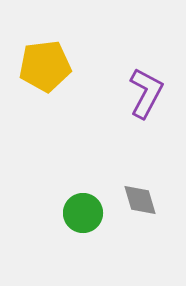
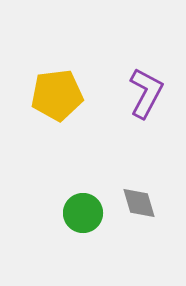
yellow pentagon: moved 12 px right, 29 px down
gray diamond: moved 1 px left, 3 px down
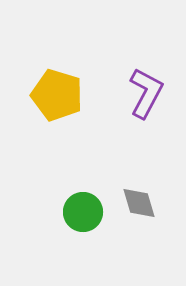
yellow pentagon: rotated 24 degrees clockwise
green circle: moved 1 px up
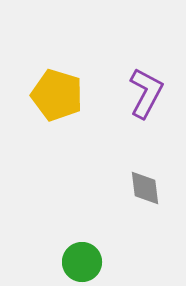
gray diamond: moved 6 px right, 15 px up; rotated 9 degrees clockwise
green circle: moved 1 px left, 50 px down
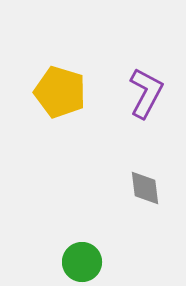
yellow pentagon: moved 3 px right, 3 px up
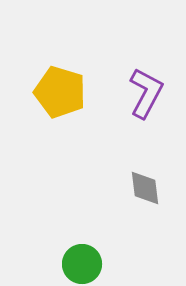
green circle: moved 2 px down
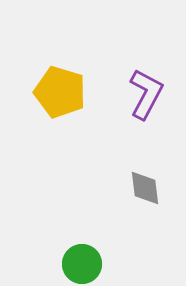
purple L-shape: moved 1 px down
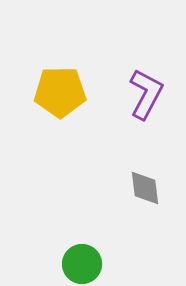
yellow pentagon: rotated 18 degrees counterclockwise
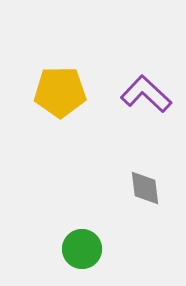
purple L-shape: rotated 75 degrees counterclockwise
green circle: moved 15 px up
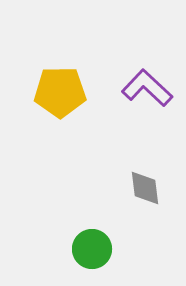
purple L-shape: moved 1 px right, 6 px up
green circle: moved 10 px right
